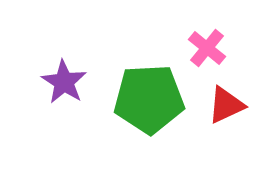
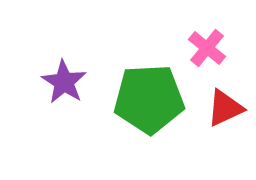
red triangle: moved 1 px left, 3 px down
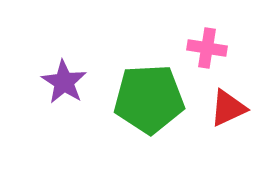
pink cross: rotated 30 degrees counterclockwise
red triangle: moved 3 px right
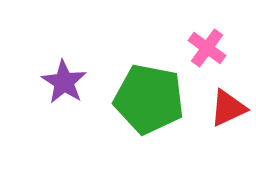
pink cross: rotated 27 degrees clockwise
green pentagon: rotated 14 degrees clockwise
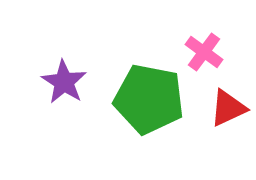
pink cross: moved 3 px left, 4 px down
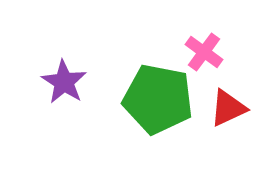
green pentagon: moved 9 px right
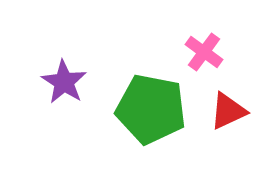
green pentagon: moved 7 px left, 10 px down
red triangle: moved 3 px down
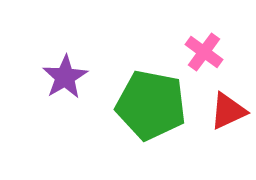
purple star: moved 1 px right, 5 px up; rotated 9 degrees clockwise
green pentagon: moved 4 px up
